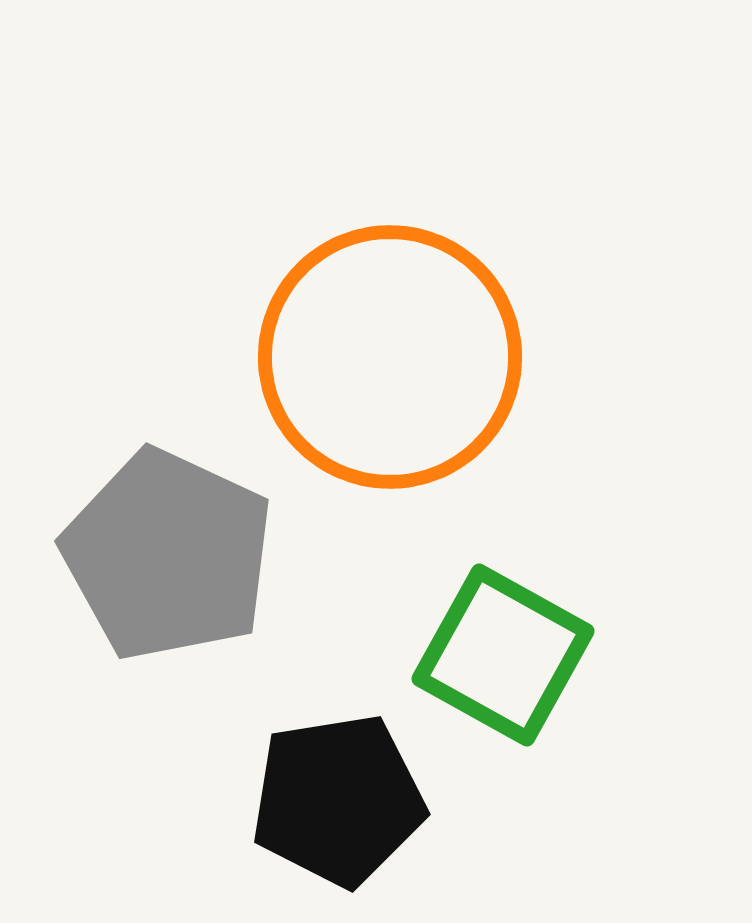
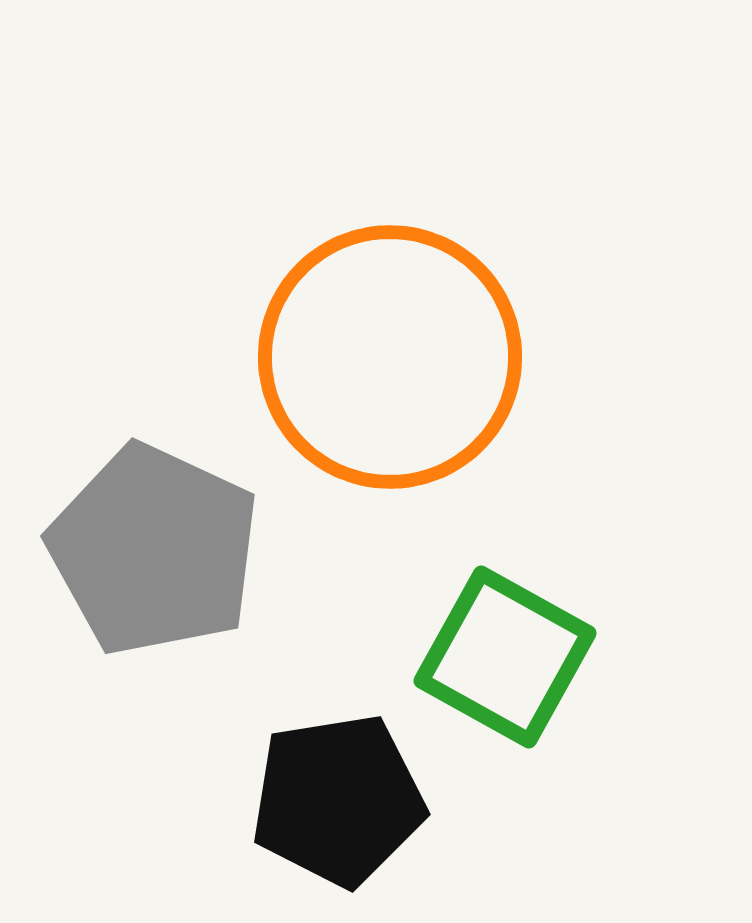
gray pentagon: moved 14 px left, 5 px up
green square: moved 2 px right, 2 px down
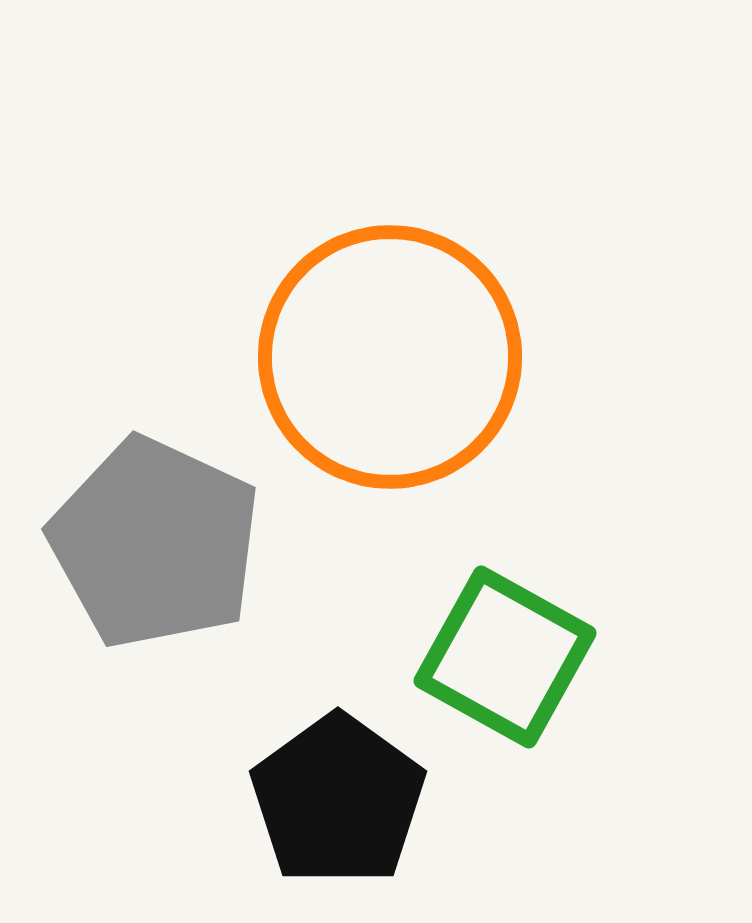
gray pentagon: moved 1 px right, 7 px up
black pentagon: rotated 27 degrees counterclockwise
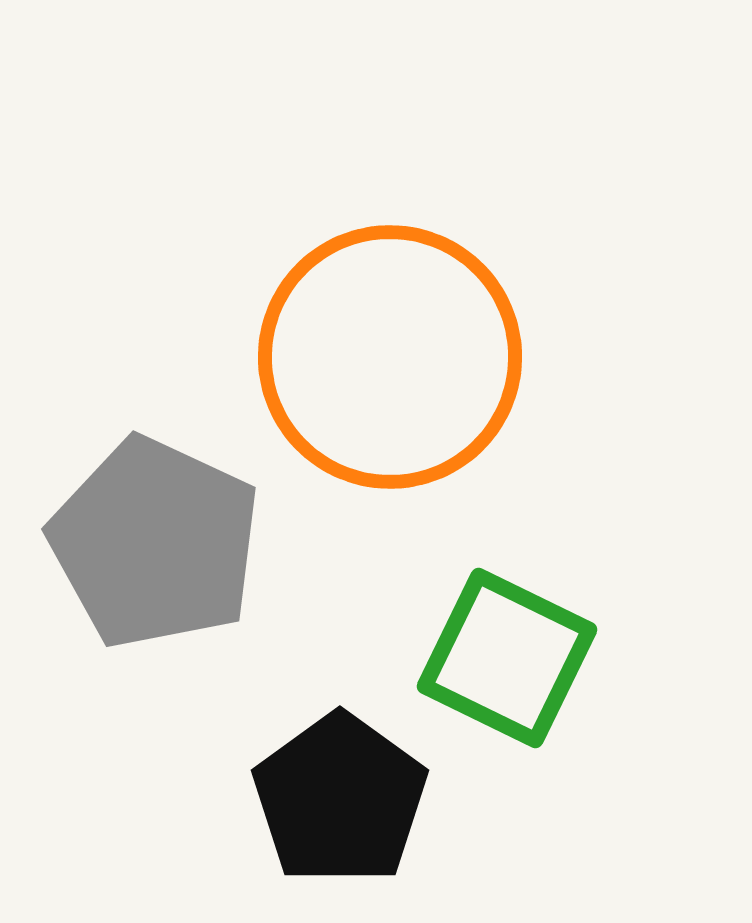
green square: moved 2 px right, 1 px down; rotated 3 degrees counterclockwise
black pentagon: moved 2 px right, 1 px up
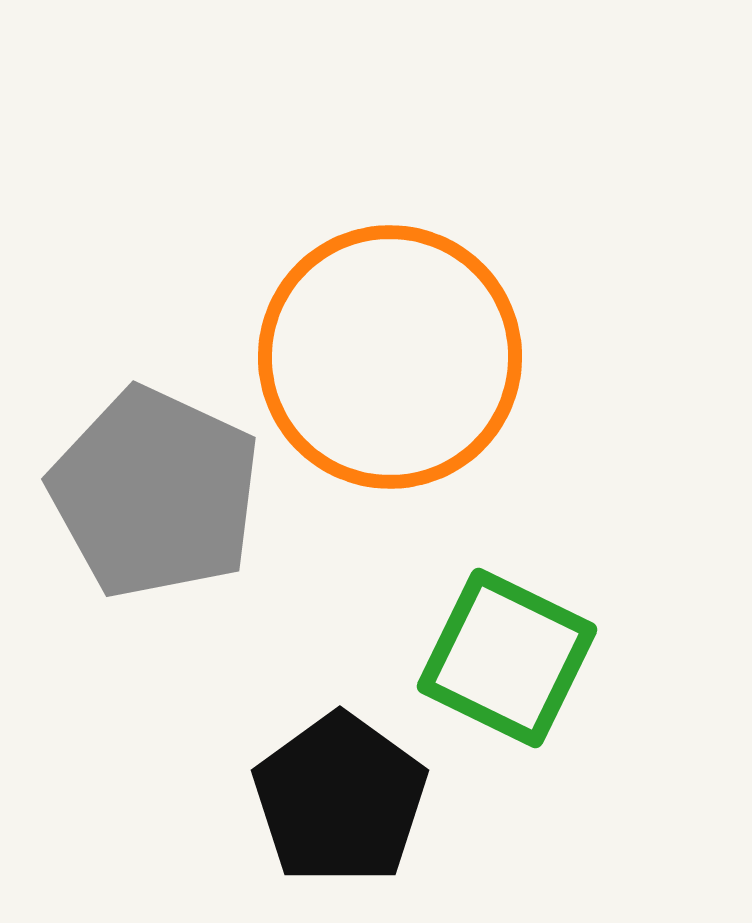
gray pentagon: moved 50 px up
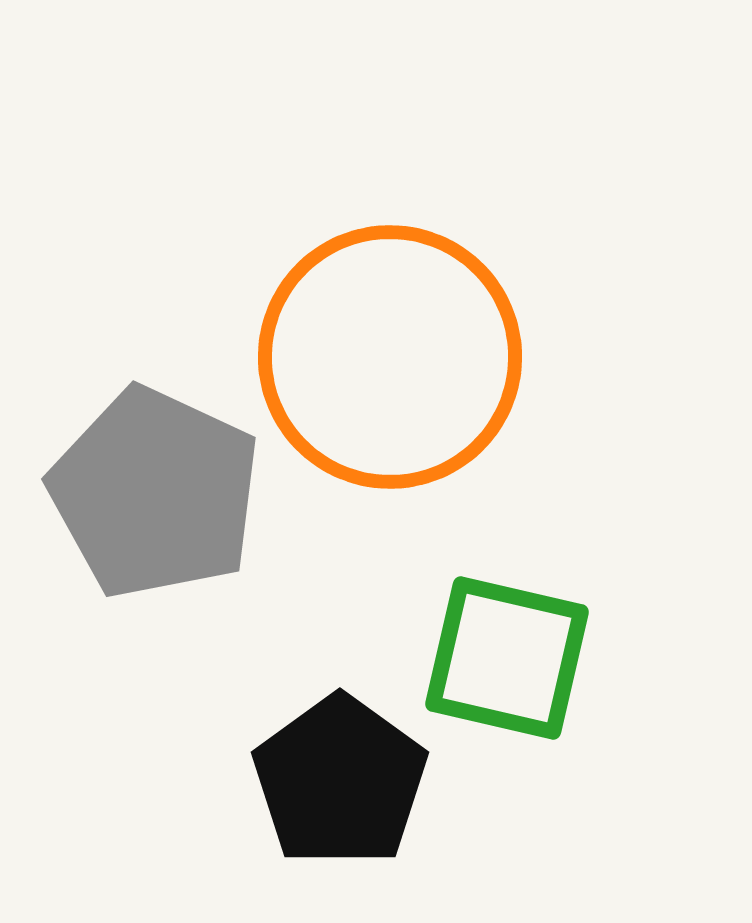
green square: rotated 13 degrees counterclockwise
black pentagon: moved 18 px up
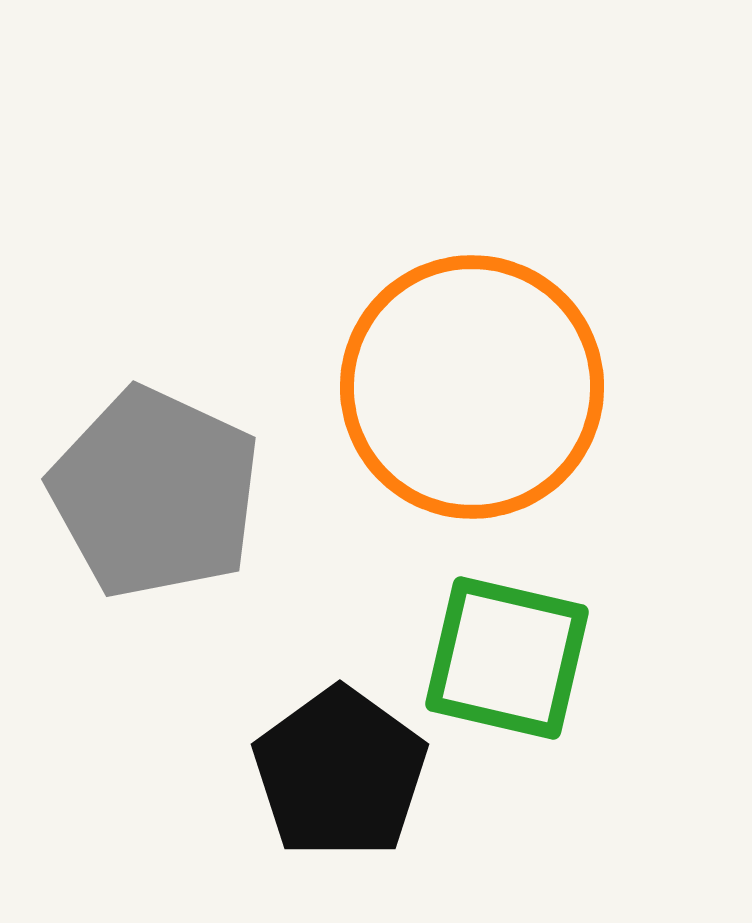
orange circle: moved 82 px right, 30 px down
black pentagon: moved 8 px up
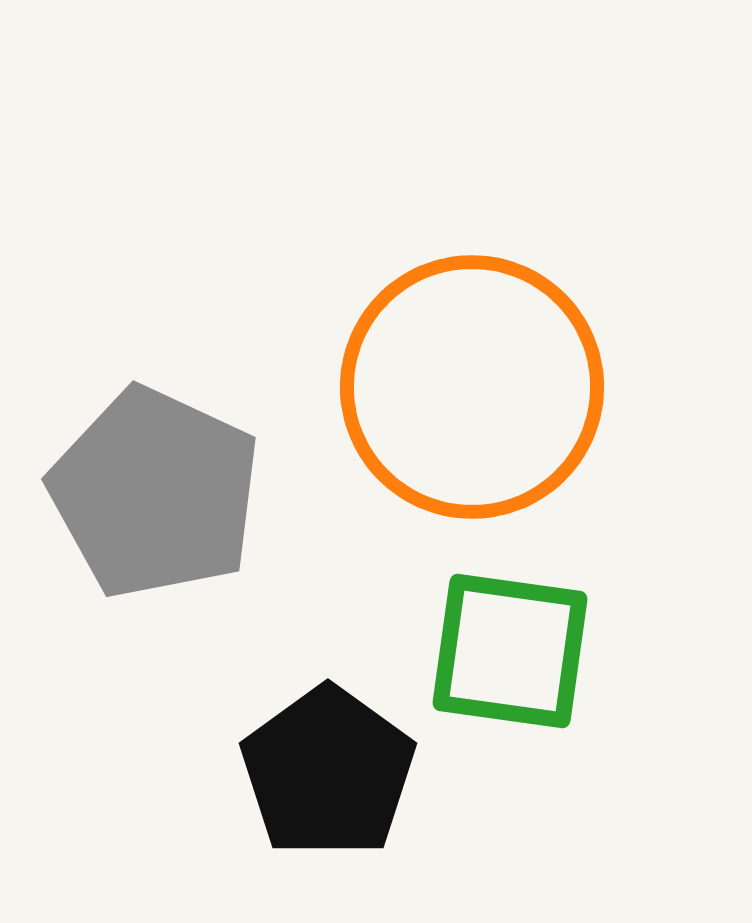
green square: moved 3 px right, 7 px up; rotated 5 degrees counterclockwise
black pentagon: moved 12 px left, 1 px up
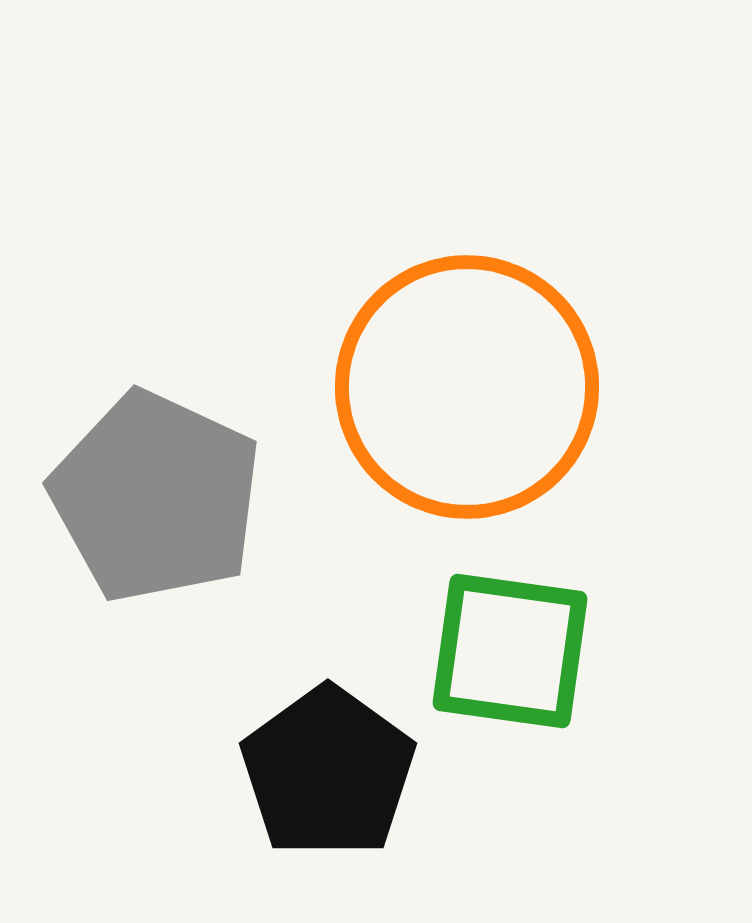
orange circle: moved 5 px left
gray pentagon: moved 1 px right, 4 px down
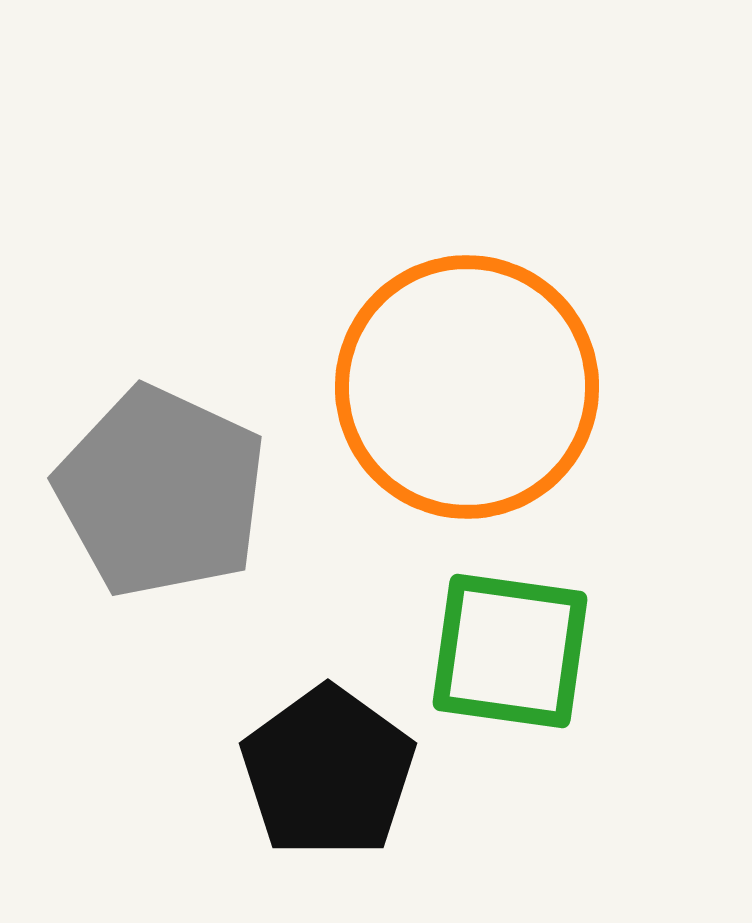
gray pentagon: moved 5 px right, 5 px up
